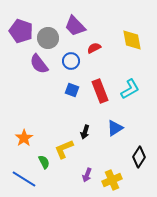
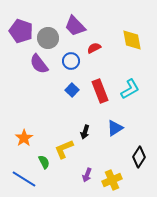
blue square: rotated 24 degrees clockwise
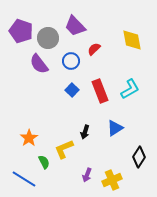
red semicircle: moved 1 px down; rotated 16 degrees counterclockwise
orange star: moved 5 px right
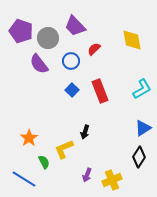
cyan L-shape: moved 12 px right
blue triangle: moved 28 px right
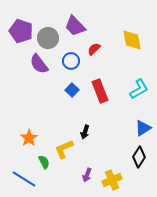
cyan L-shape: moved 3 px left
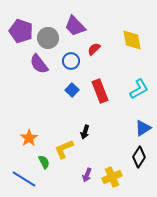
yellow cross: moved 3 px up
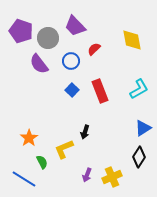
green semicircle: moved 2 px left
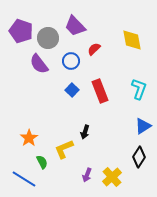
cyan L-shape: rotated 40 degrees counterclockwise
blue triangle: moved 2 px up
yellow cross: rotated 18 degrees counterclockwise
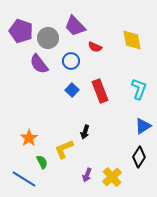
red semicircle: moved 1 px right, 2 px up; rotated 112 degrees counterclockwise
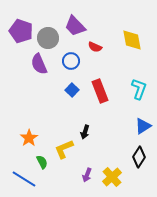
purple semicircle: rotated 15 degrees clockwise
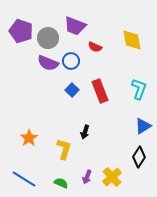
purple trapezoid: rotated 25 degrees counterclockwise
purple semicircle: moved 9 px right, 1 px up; rotated 45 degrees counterclockwise
yellow L-shape: rotated 130 degrees clockwise
green semicircle: moved 19 px right, 21 px down; rotated 40 degrees counterclockwise
purple arrow: moved 2 px down
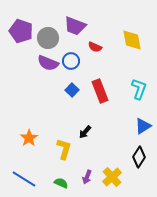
black arrow: rotated 24 degrees clockwise
